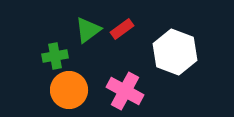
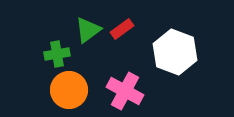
green cross: moved 2 px right, 2 px up
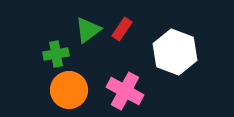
red rectangle: rotated 20 degrees counterclockwise
green cross: moved 1 px left
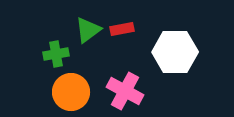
red rectangle: rotated 45 degrees clockwise
white hexagon: rotated 21 degrees counterclockwise
orange circle: moved 2 px right, 2 px down
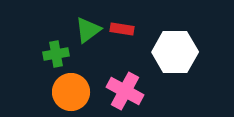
red rectangle: rotated 20 degrees clockwise
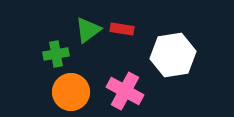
white hexagon: moved 2 px left, 3 px down; rotated 9 degrees counterclockwise
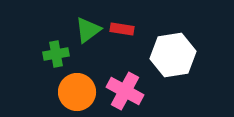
orange circle: moved 6 px right
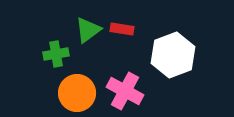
white hexagon: rotated 12 degrees counterclockwise
orange circle: moved 1 px down
